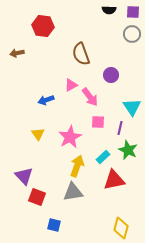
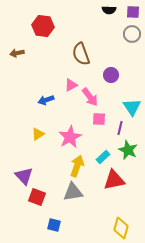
pink square: moved 1 px right, 3 px up
yellow triangle: rotated 32 degrees clockwise
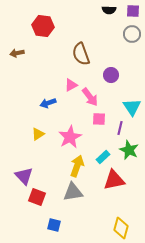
purple square: moved 1 px up
blue arrow: moved 2 px right, 3 px down
green star: moved 1 px right
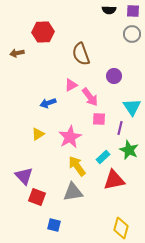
red hexagon: moved 6 px down; rotated 10 degrees counterclockwise
purple circle: moved 3 px right, 1 px down
yellow arrow: rotated 55 degrees counterclockwise
